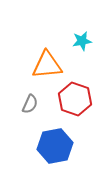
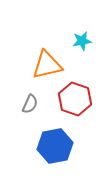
orange triangle: rotated 8 degrees counterclockwise
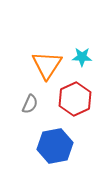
cyan star: moved 16 px down; rotated 12 degrees clockwise
orange triangle: rotated 44 degrees counterclockwise
red hexagon: rotated 16 degrees clockwise
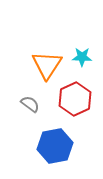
gray semicircle: rotated 78 degrees counterclockwise
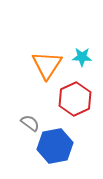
gray semicircle: moved 19 px down
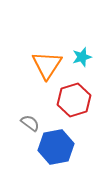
cyan star: rotated 18 degrees counterclockwise
red hexagon: moved 1 px left, 1 px down; rotated 8 degrees clockwise
blue hexagon: moved 1 px right, 1 px down
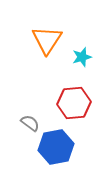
orange triangle: moved 25 px up
red hexagon: moved 3 px down; rotated 12 degrees clockwise
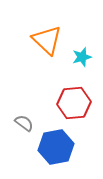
orange triangle: rotated 20 degrees counterclockwise
gray semicircle: moved 6 px left
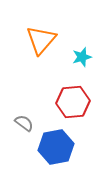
orange triangle: moved 6 px left; rotated 28 degrees clockwise
red hexagon: moved 1 px left, 1 px up
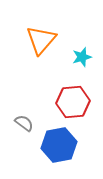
blue hexagon: moved 3 px right, 2 px up
